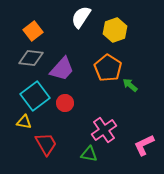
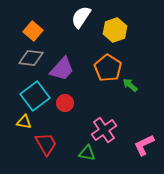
orange square: rotated 12 degrees counterclockwise
green triangle: moved 2 px left, 1 px up
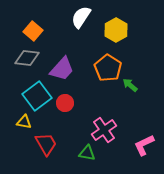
yellow hexagon: moved 1 px right; rotated 10 degrees counterclockwise
gray diamond: moved 4 px left
cyan square: moved 2 px right
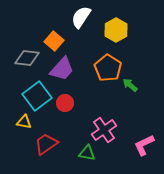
orange square: moved 21 px right, 10 px down
red trapezoid: rotated 95 degrees counterclockwise
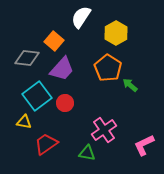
yellow hexagon: moved 3 px down
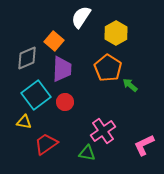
gray diamond: rotated 30 degrees counterclockwise
purple trapezoid: rotated 40 degrees counterclockwise
cyan square: moved 1 px left, 1 px up
red circle: moved 1 px up
pink cross: moved 1 px left, 1 px down
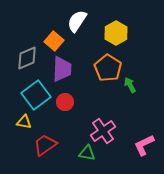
white semicircle: moved 4 px left, 4 px down
green arrow: rotated 21 degrees clockwise
red trapezoid: moved 1 px left, 1 px down
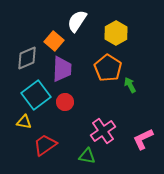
pink L-shape: moved 1 px left, 6 px up
green triangle: moved 3 px down
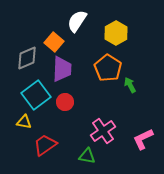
orange square: moved 1 px down
